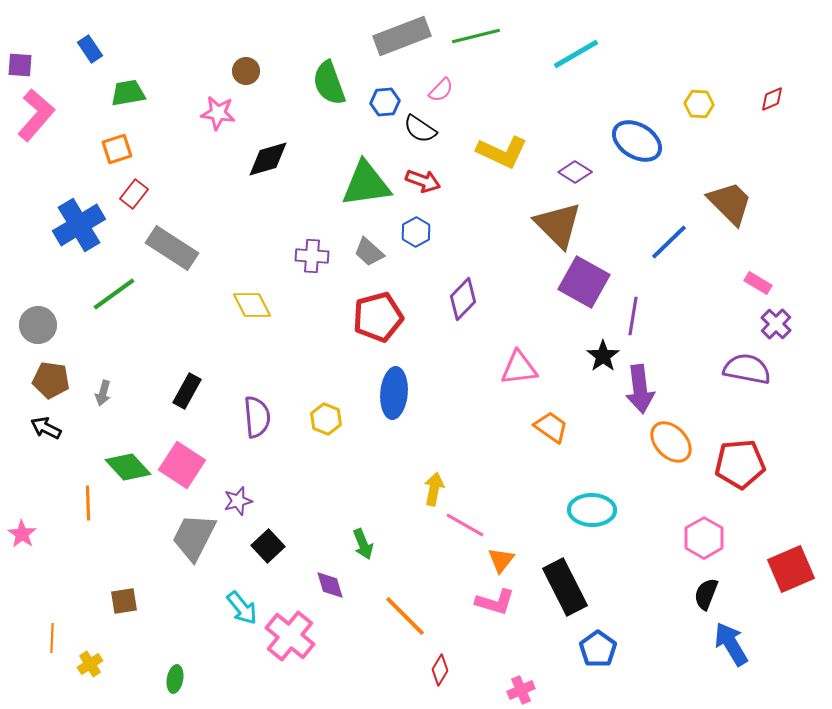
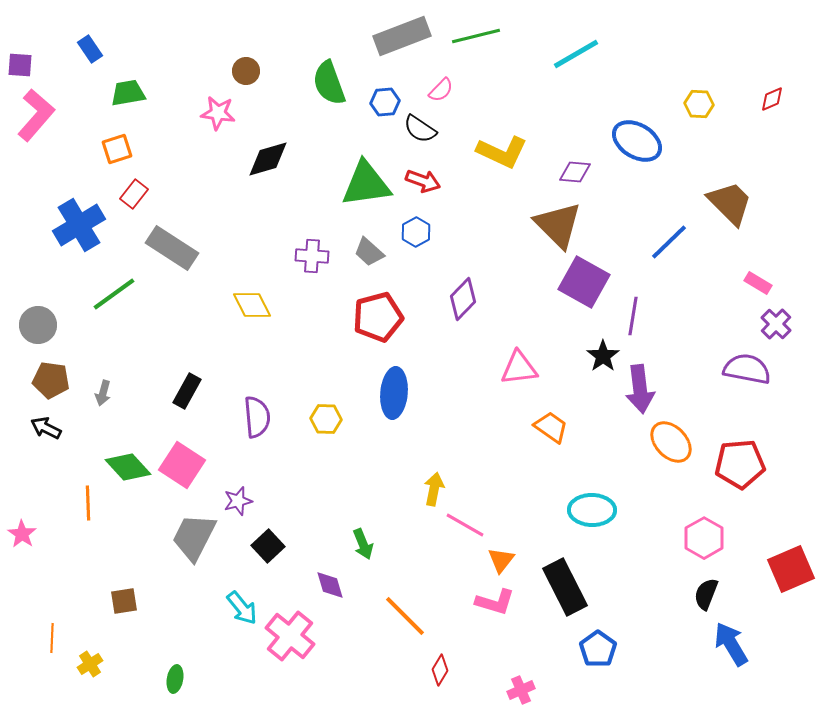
purple diamond at (575, 172): rotated 28 degrees counterclockwise
yellow hexagon at (326, 419): rotated 20 degrees counterclockwise
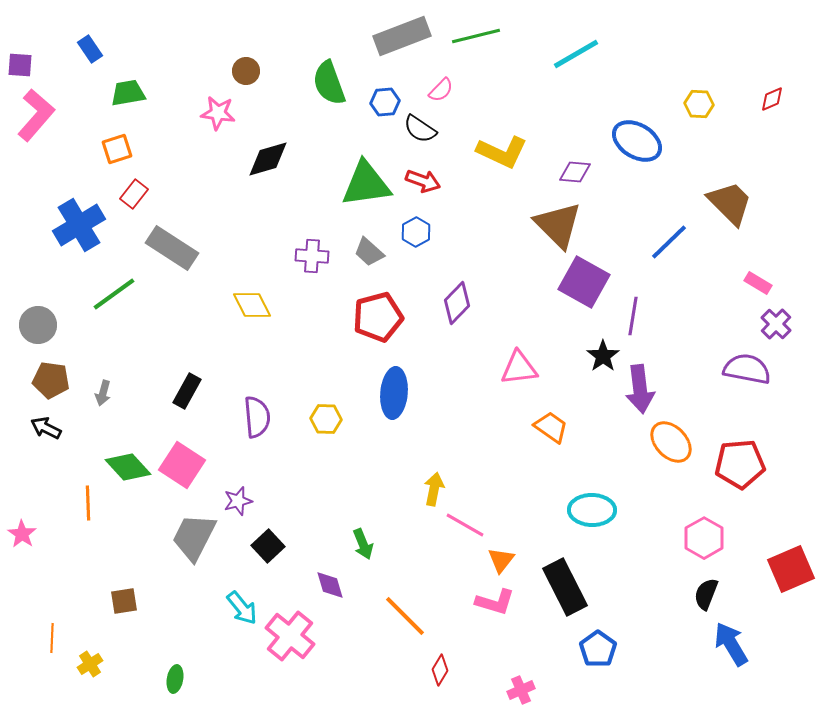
purple diamond at (463, 299): moved 6 px left, 4 px down
